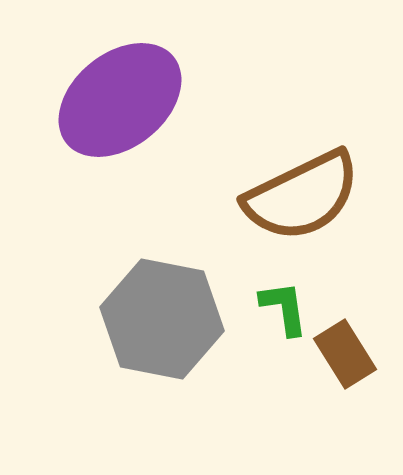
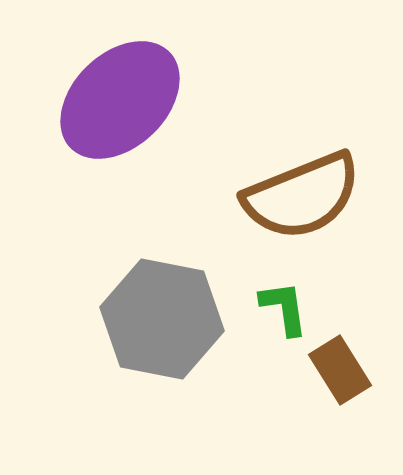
purple ellipse: rotated 5 degrees counterclockwise
brown semicircle: rotated 4 degrees clockwise
brown rectangle: moved 5 px left, 16 px down
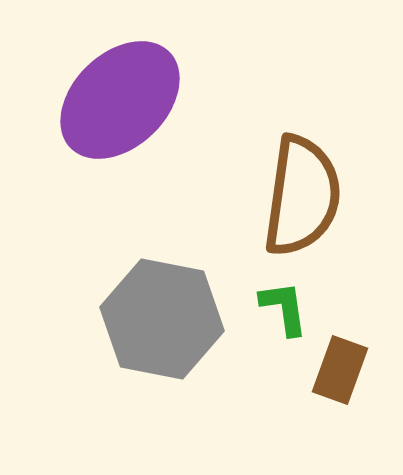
brown semicircle: rotated 60 degrees counterclockwise
brown rectangle: rotated 52 degrees clockwise
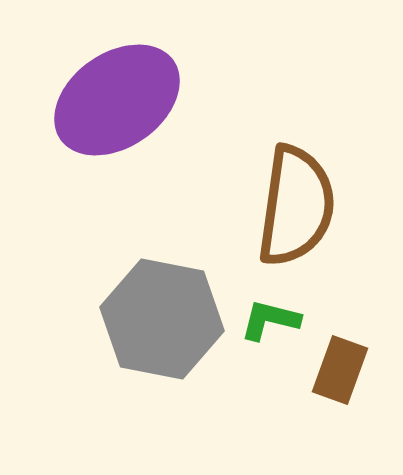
purple ellipse: moved 3 px left; rotated 9 degrees clockwise
brown semicircle: moved 6 px left, 10 px down
green L-shape: moved 14 px left, 12 px down; rotated 68 degrees counterclockwise
